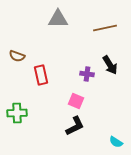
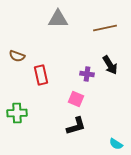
pink square: moved 2 px up
black L-shape: moved 1 px right; rotated 10 degrees clockwise
cyan semicircle: moved 2 px down
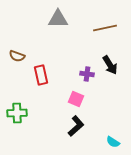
black L-shape: rotated 25 degrees counterclockwise
cyan semicircle: moved 3 px left, 2 px up
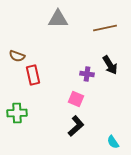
red rectangle: moved 8 px left
cyan semicircle: rotated 24 degrees clockwise
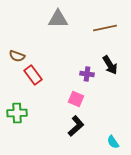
red rectangle: rotated 24 degrees counterclockwise
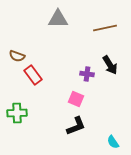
black L-shape: rotated 20 degrees clockwise
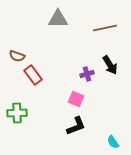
purple cross: rotated 24 degrees counterclockwise
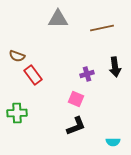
brown line: moved 3 px left
black arrow: moved 5 px right, 2 px down; rotated 24 degrees clockwise
cyan semicircle: rotated 56 degrees counterclockwise
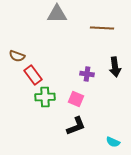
gray triangle: moved 1 px left, 5 px up
brown line: rotated 15 degrees clockwise
purple cross: rotated 24 degrees clockwise
green cross: moved 28 px right, 16 px up
cyan semicircle: rotated 24 degrees clockwise
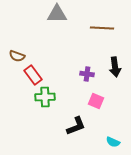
pink square: moved 20 px right, 2 px down
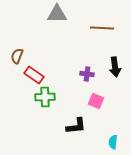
brown semicircle: rotated 91 degrees clockwise
red rectangle: moved 1 px right; rotated 18 degrees counterclockwise
black L-shape: rotated 15 degrees clockwise
cyan semicircle: rotated 72 degrees clockwise
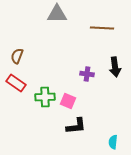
red rectangle: moved 18 px left, 8 px down
pink square: moved 28 px left
